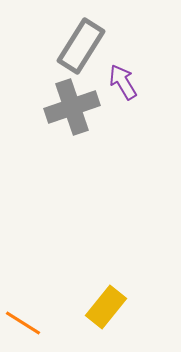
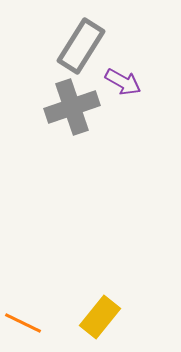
purple arrow: rotated 150 degrees clockwise
yellow rectangle: moved 6 px left, 10 px down
orange line: rotated 6 degrees counterclockwise
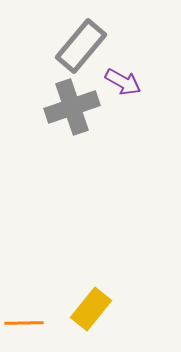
gray rectangle: rotated 8 degrees clockwise
yellow rectangle: moved 9 px left, 8 px up
orange line: moved 1 px right; rotated 27 degrees counterclockwise
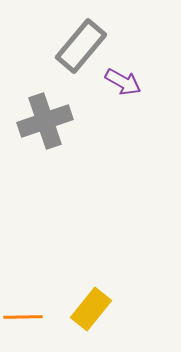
gray cross: moved 27 px left, 14 px down
orange line: moved 1 px left, 6 px up
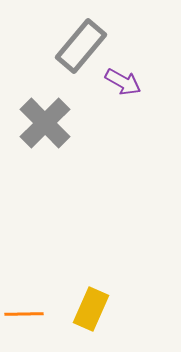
gray cross: moved 2 px down; rotated 26 degrees counterclockwise
yellow rectangle: rotated 15 degrees counterclockwise
orange line: moved 1 px right, 3 px up
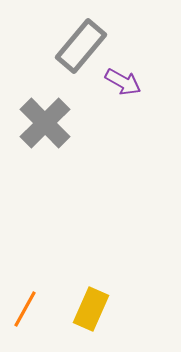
orange line: moved 1 px right, 5 px up; rotated 60 degrees counterclockwise
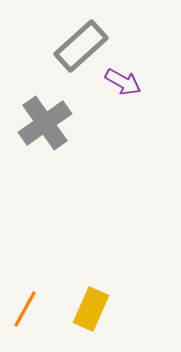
gray rectangle: rotated 8 degrees clockwise
gray cross: rotated 10 degrees clockwise
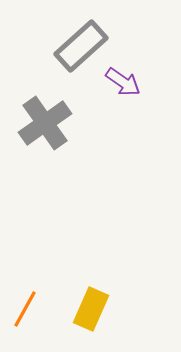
purple arrow: rotated 6 degrees clockwise
